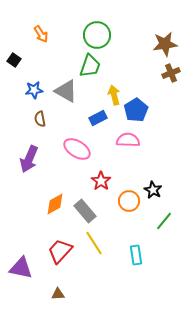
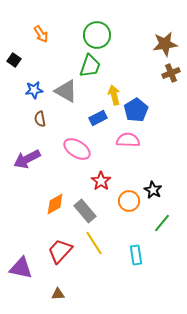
purple arrow: moved 2 px left; rotated 40 degrees clockwise
green line: moved 2 px left, 2 px down
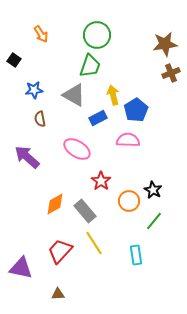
gray triangle: moved 8 px right, 4 px down
yellow arrow: moved 1 px left
purple arrow: moved 2 px up; rotated 68 degrees clockwise
green line: moved 8 px left, 2 px up
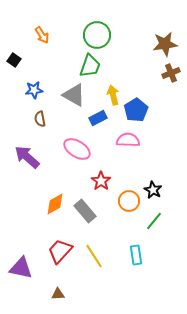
orange arrow: moved 1 px right, 1 px down
yellow line: moved 13 px down
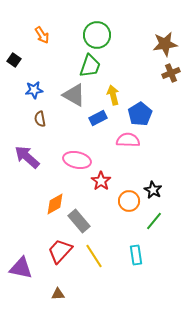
blue pentagon: moved 4 px right, 4 px down
pink ellipse: moved 11 px down; rotated 20 degrees counterclockwise
gray rectangle: moved 6 px left, 10 px down
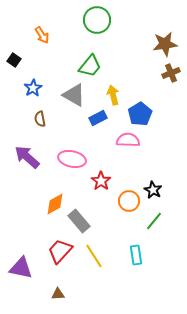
green circle: moved 15 px up
green trapezoid: rotated 20 degrees clockwise
blue star: moved 1 px left, 2 px up; rotated 24 degrees counterclockwise
pink ellipse: moved 5 px left, 1 px up
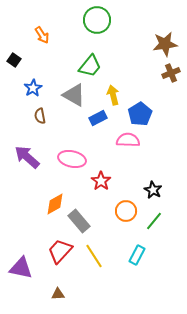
brown semicircle: moved 3 px up
orange circle: moved 3 px left, 10 px down
cyan rectangle: moved 1 px right; rotated 36 degrees clockwise
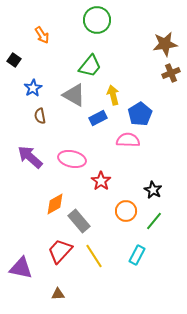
purple arrow: moved 3 px right
